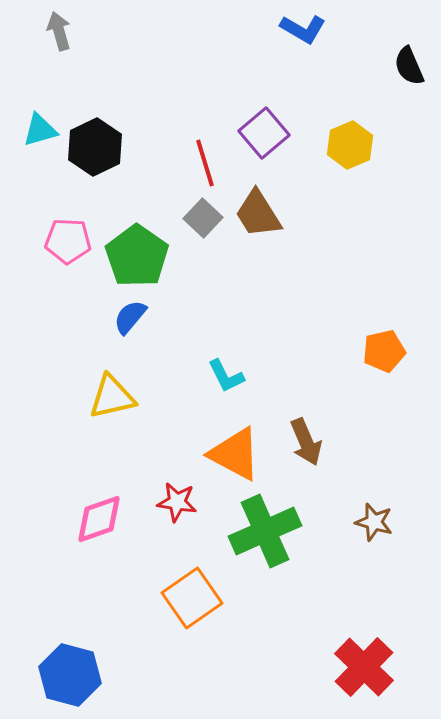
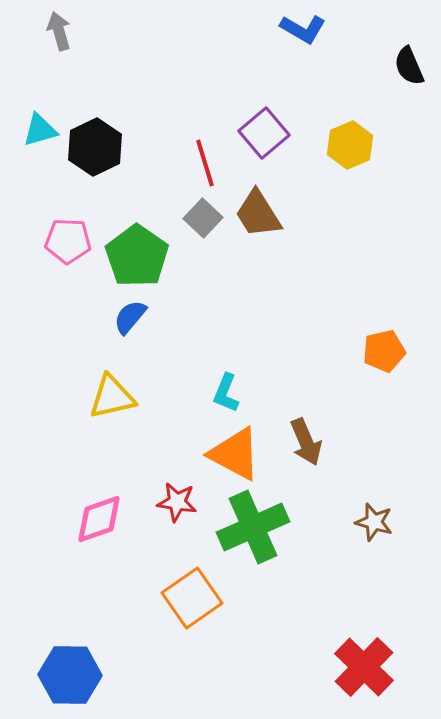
cyan L-shape: moved 17 px down; rotated 48 degrees clockwise
green cross: moved 12 px left, 4 px up
blue hexagon: rotated 14 degrees counterclockwise
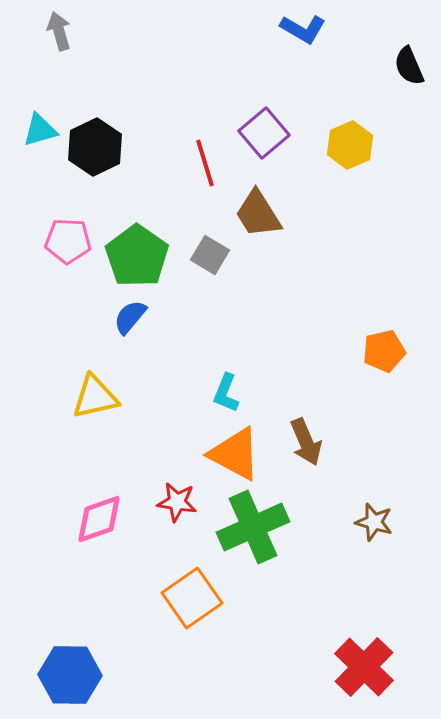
gray square: moved 7 px right, 37 px down; rotated 12 degrees counterclockwise
yellow triangle: moved 17 px left
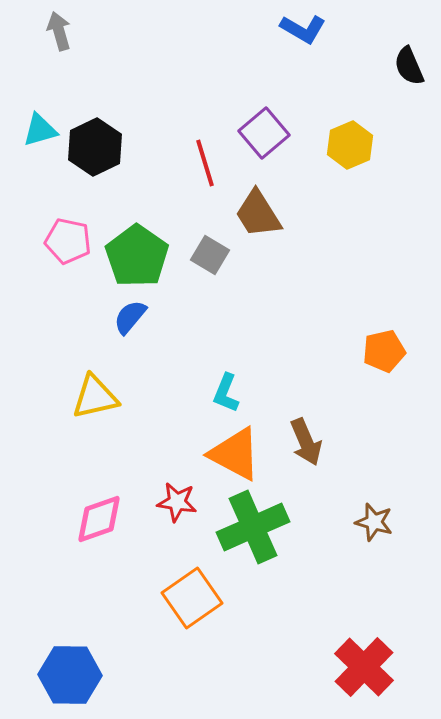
pink pentagon: rotated 9 degrees clockwise
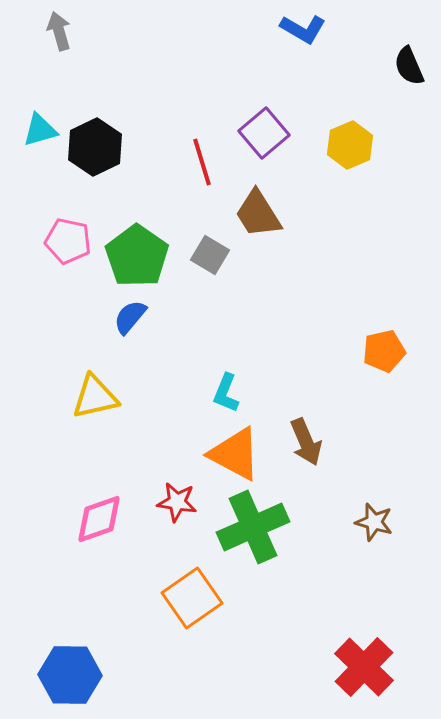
red line: moved 3 px left, 1 px up
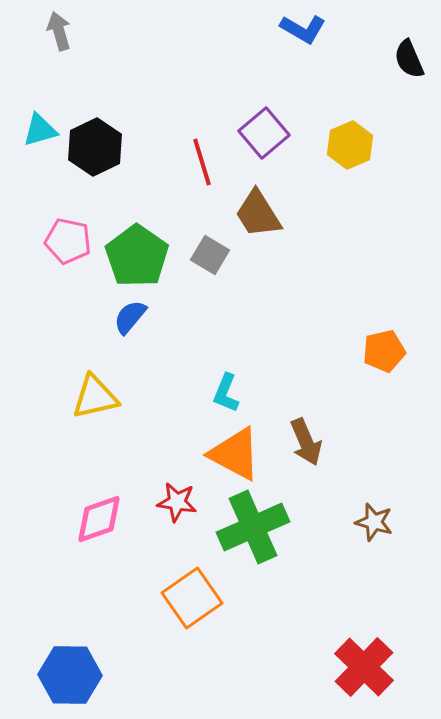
black semicircle: moved 7 px up
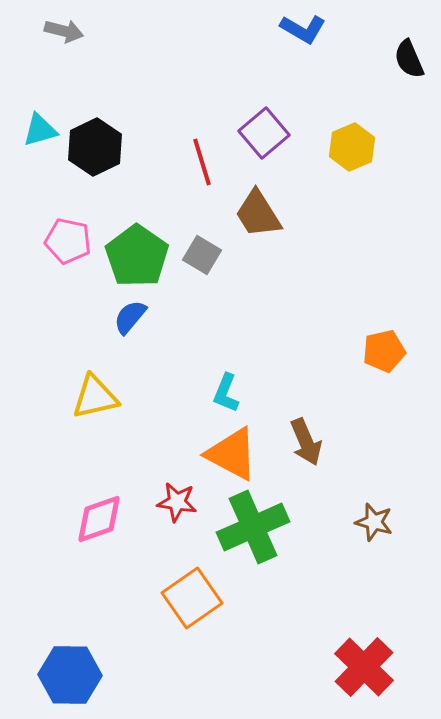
gray arrow: moved 5 px right; rotated 120 degrees clockwise
yellow hexagon: moved 2 px right, 2 px down
gray square: moved 8 px left
orange triangle: moved 3 px left
